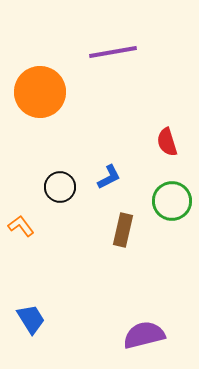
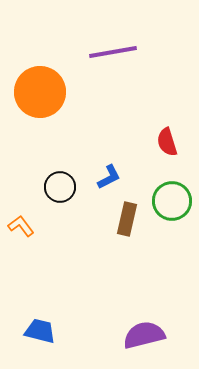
brown rectangle: moved 4 px right, 11 px up
blue trapezoid: moved 9 px right, 12 px down; rotated 44 degrees counterclockwise
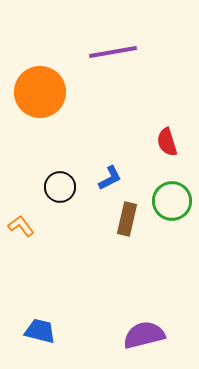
blue L-shape: moved 1 px right, 1 px down
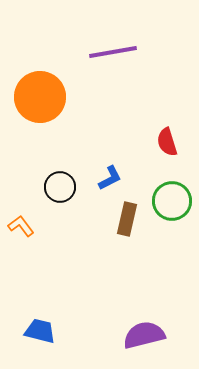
orange circle: moved 5 px down
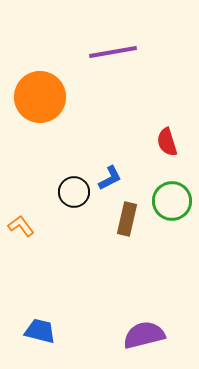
black circle: moved 14 px right, 5 px down
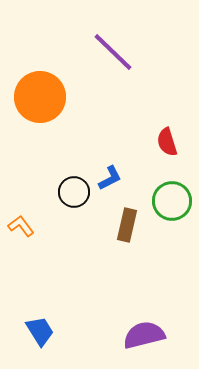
purple line: rotated 54 degrees clockwise
brown rectangle: moved 6 px down
blue trapezoid: rotated 44 degrees clockwise
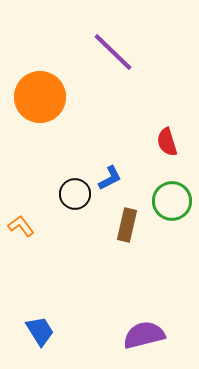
black circle: moved 1 px right, 2 px down
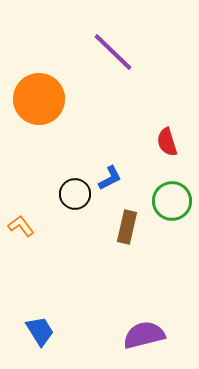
orange circle: moved 1 px left, 2 px down
brown rectangle: moved 2 px down
